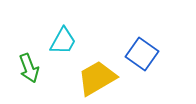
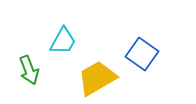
green arrow: moved 2 px down
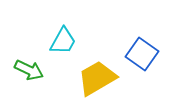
green arrow: rotated 44 degrees counterclockwise
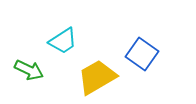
cyan trapezoid: rotated 28 degrees clockwise
yellow trapezoid: moved 1 px up
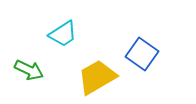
cyan trapezoid: moved 7 px up
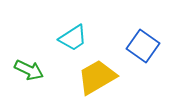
cyan trapezoid: moved 10 px right, 4 px down
blue square: moved 1 px right, 8 px up
